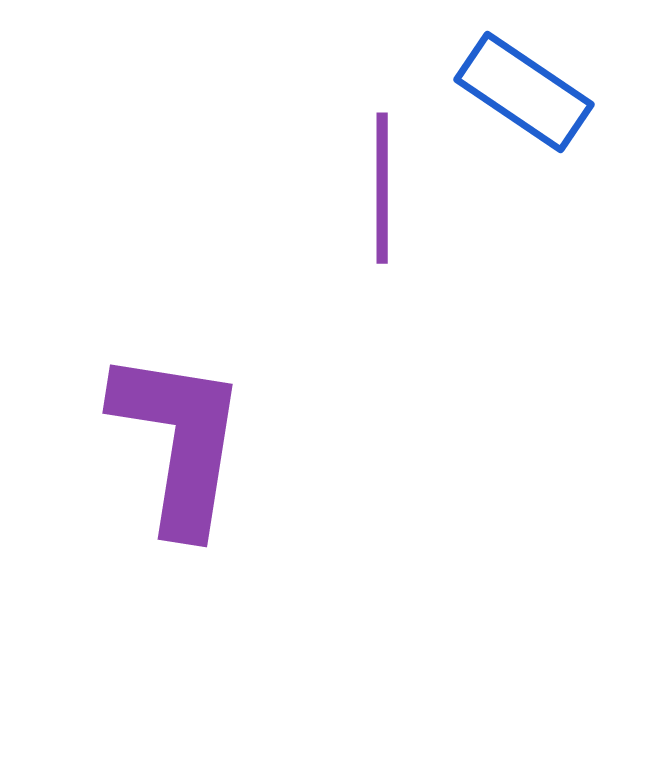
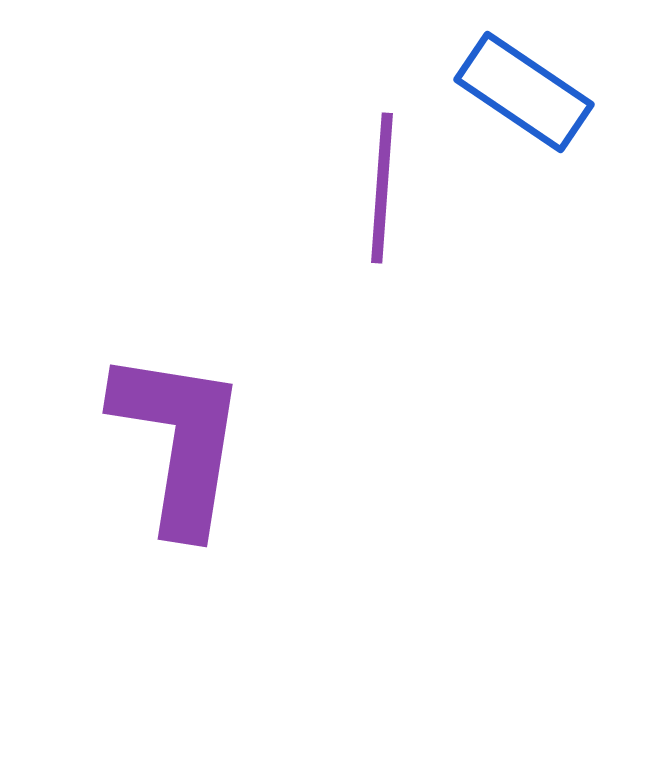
purple line: rotated 4 degrees clockwise
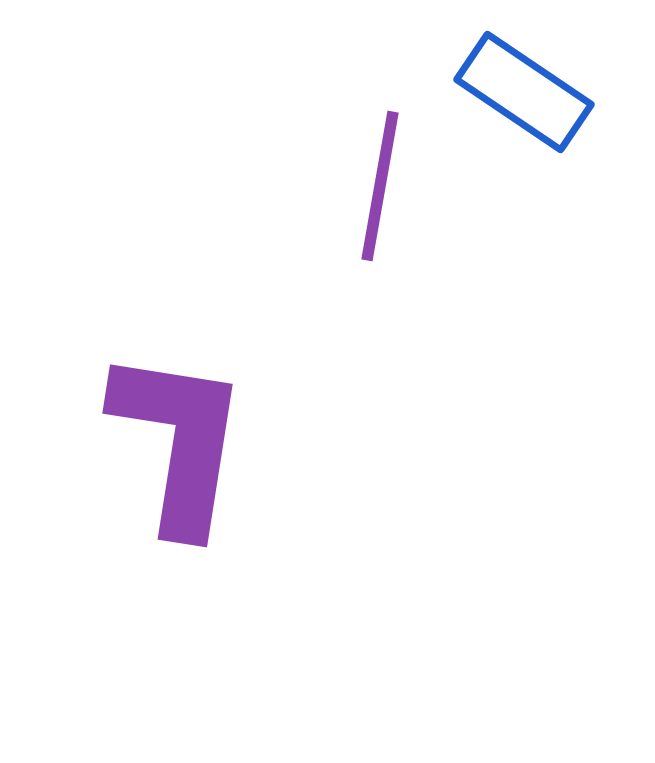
purple line: moved 2 px left, 2 px up; rotated 6 degrees clockwise
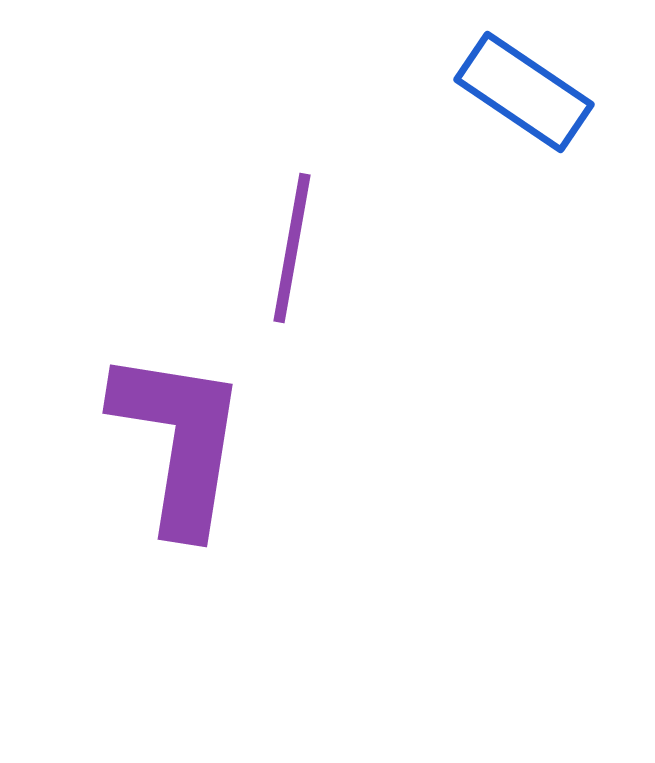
purple line: moved 88 px left, 62 px down
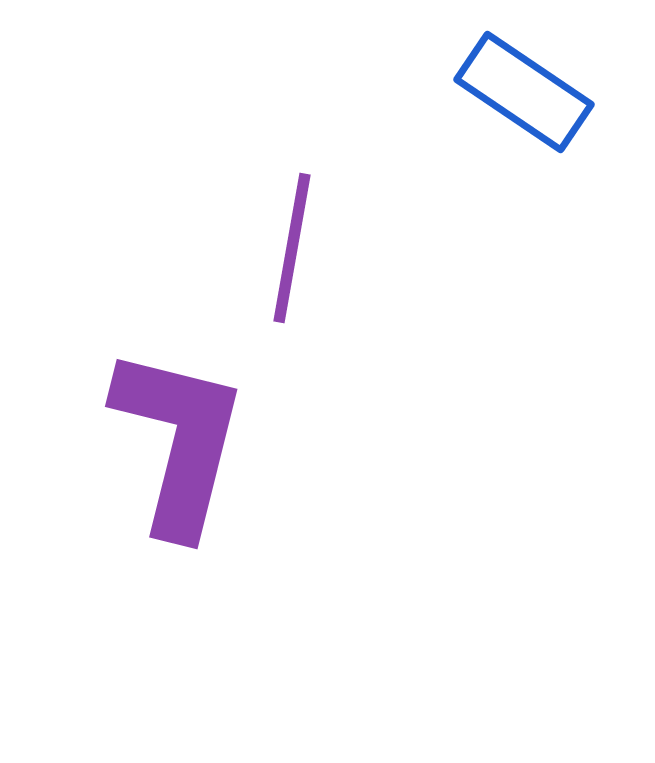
purple L-shape: rotated 5 degrees clockwise
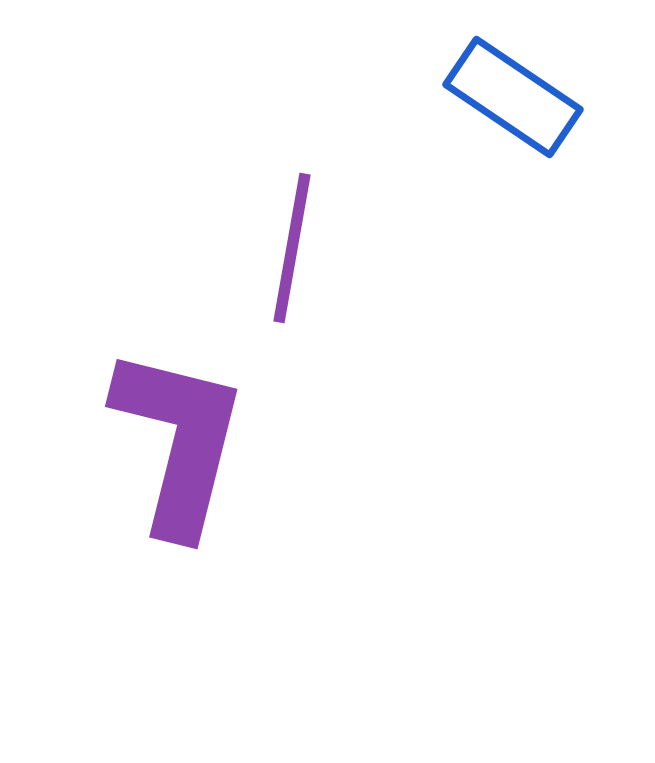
blue rectangle: moved 11 px left, 5 px down
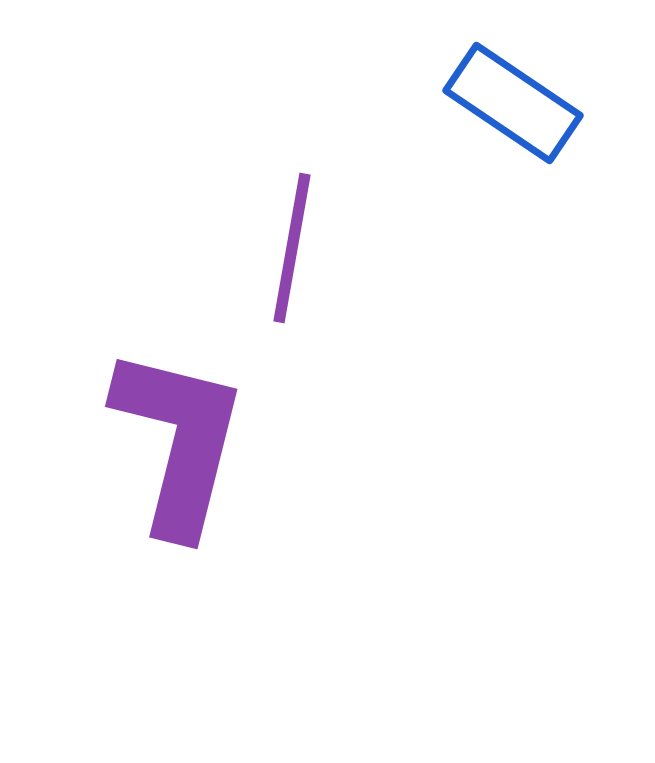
blue rectangle: moved 6 px down
